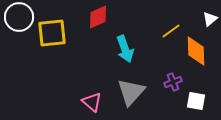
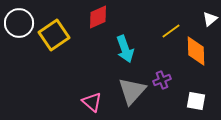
white circle: moved 6 px down
yellow square: moved 2 px right, 2 px down; rotated 28 degrees counterclockwise
purple cross: moved 11 px left, 2 px up
gray triangle: moved 1 px right, 1 px up
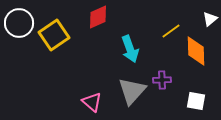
cyan arrow: moved 5 px right
purple cross: rotated 18 degrees clockwise
